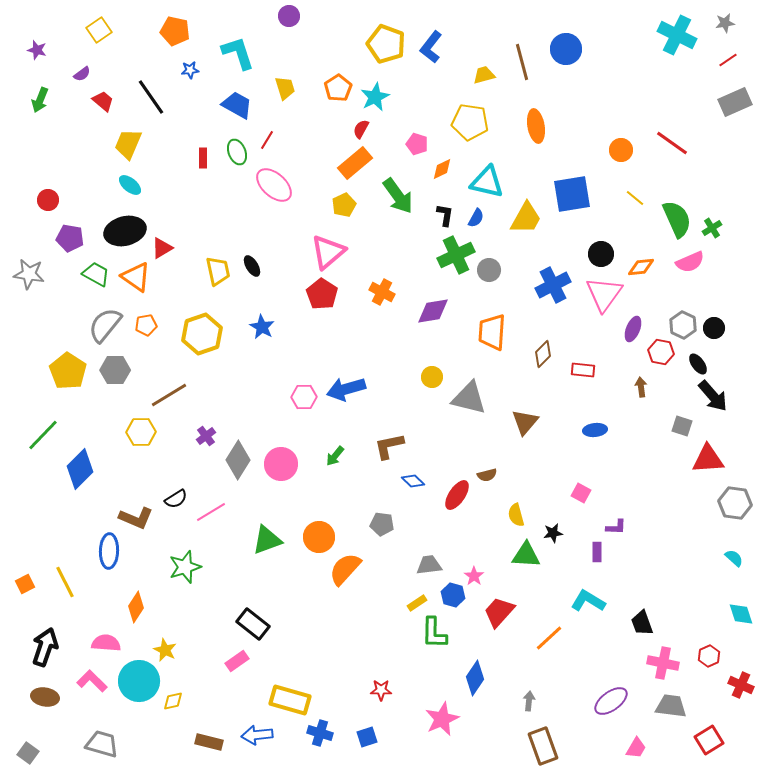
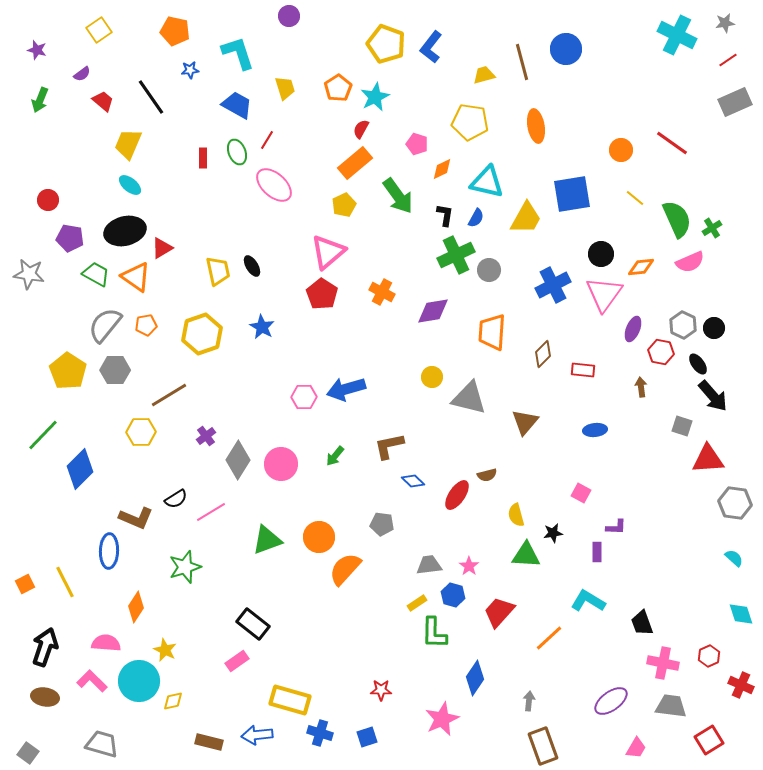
pink star at (474, 576): moved 5 px left, 10 px up
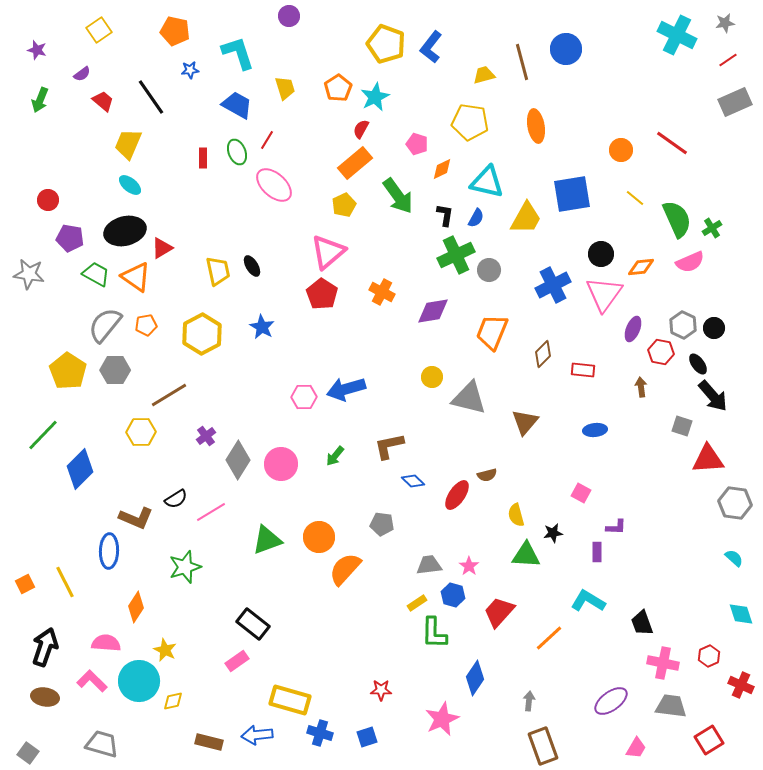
orange trapezoid at (492, 332): rotated 18 degrees clockwise
yellow hexagon at (202, 334): rotated 9 degrees counterclockwise
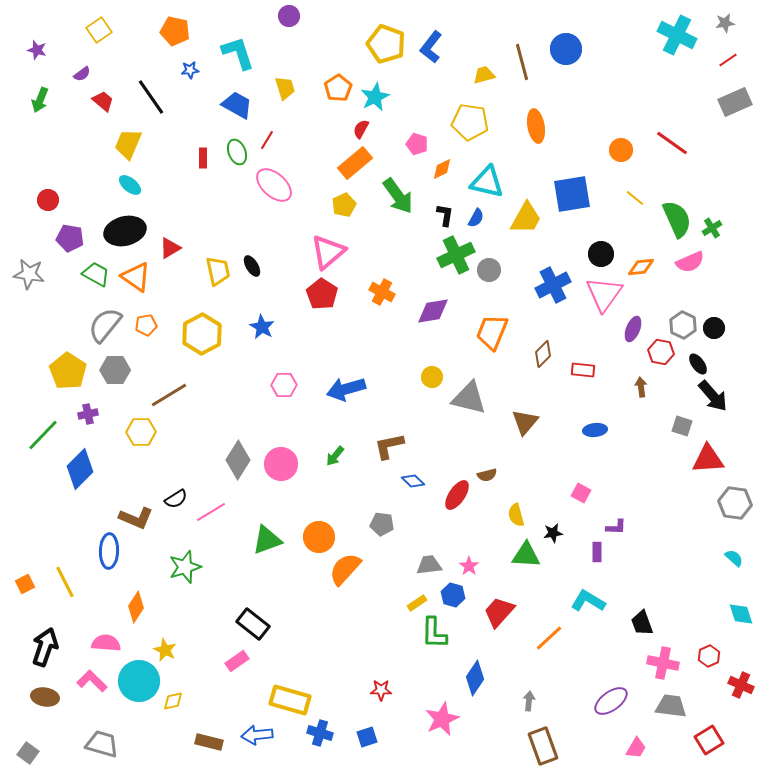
red triangle at (162, 248): moved 8 px right
pink hexagon at (304, 397): moved 20 px left, 12 px up
purple cross at (206, 436): moved 118 px left, 22 px up; rotated 24 degrees clockwise
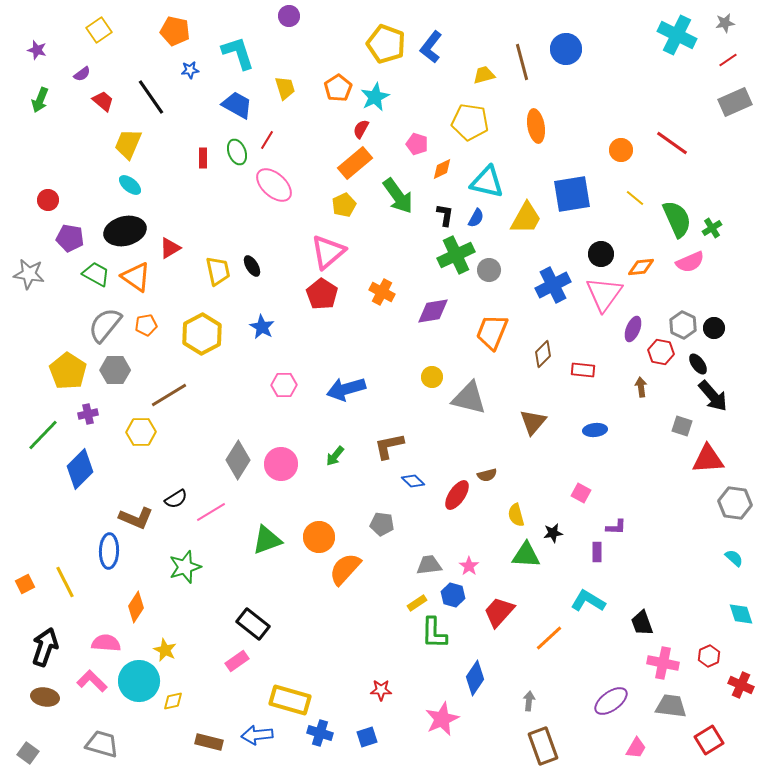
brown triangle at (525, 422): moved 8 px right
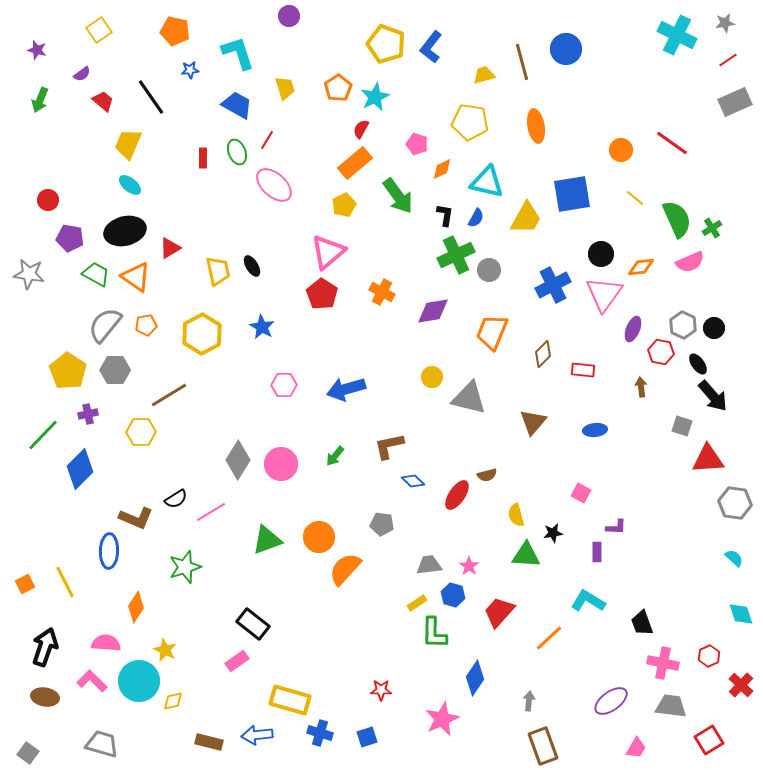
red cross at (741, 685): rotated 20 degrees clockwise
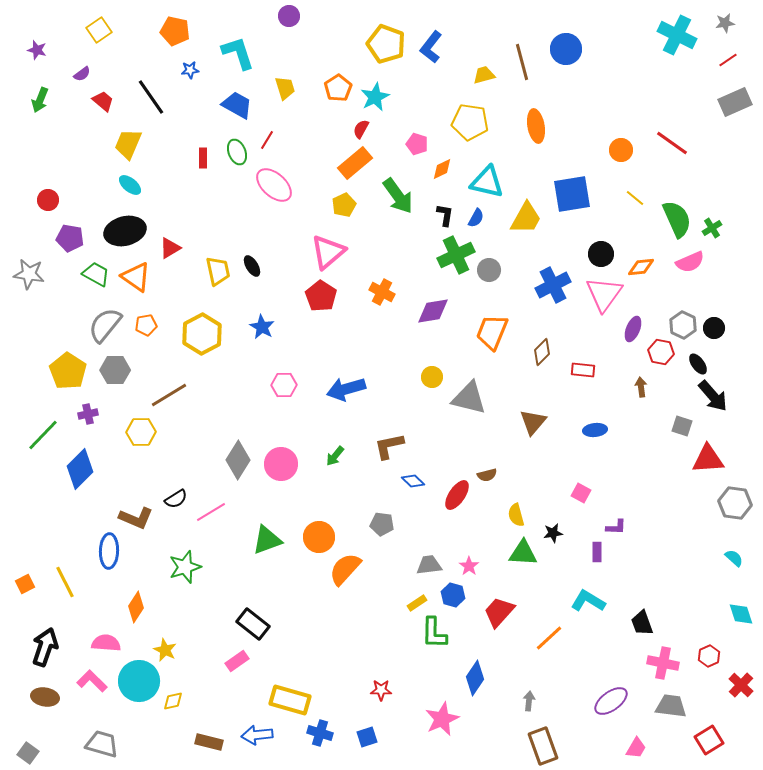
red pentagon at (322, 294): moved 1 px left, 2 px down
brown diamond at (543, 354): moved 1 px left, 2 px up
green triangle at (526, 555): moved 3 px left, 2 px up
